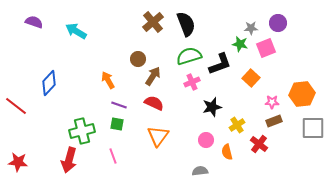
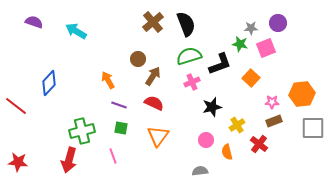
green square: moved 4 px right, 4 px down
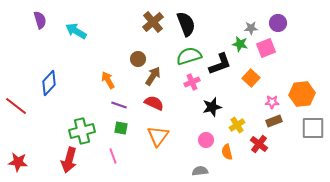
purple semicircle: moved 6 px right, 2 px up; rotated 54 degrees clockwise
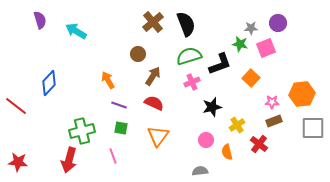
brown circle: moved 5 px up
